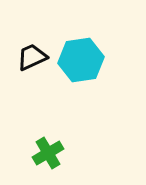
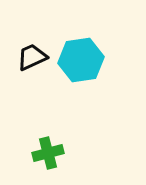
green cross: rotated 16 degrees clockwise
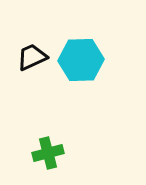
cyan hexagon: rotated 6 degrees clockwise
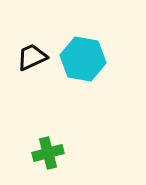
cyan hexagon: moved 2 px right, 1 px up; rotated 12 degrees clockwise
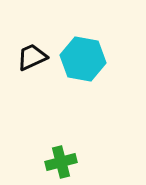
green cross: moved 13 px right, 9 px down
